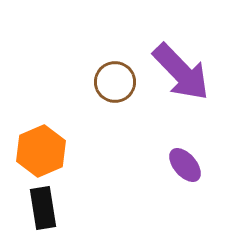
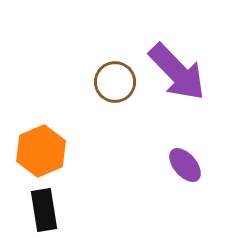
purple arrow: moved 4 px left
black rectangle: moved 1 px right, 2 px down
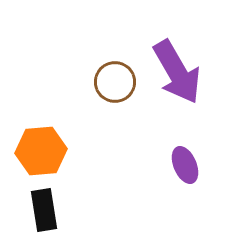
purple arrow: rotated 14 degrees clockwise
orange hexagon: rotated 18 degrees clockwise
purple ellipse: rotated 18 degrees clockwise
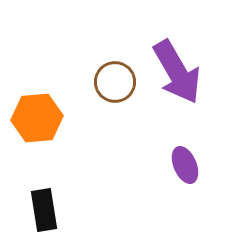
orange hexagon: moved 4 px left, 33 px up
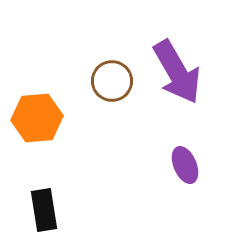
brown circle: moved 3 px left, 1 px up
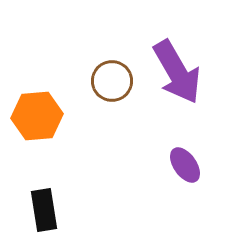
orange hexagon: moved 2 px up
purple ellipse: rotated 12 degrees counterclockwise
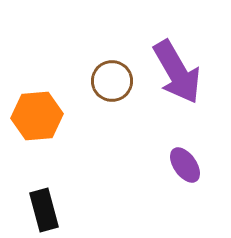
black rectangle: rotated 6 degrees counterclockwise
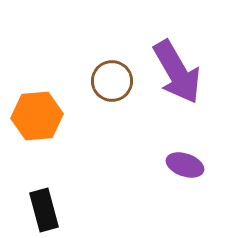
purple ellipse: rotated 36 degrees counterclockwise
